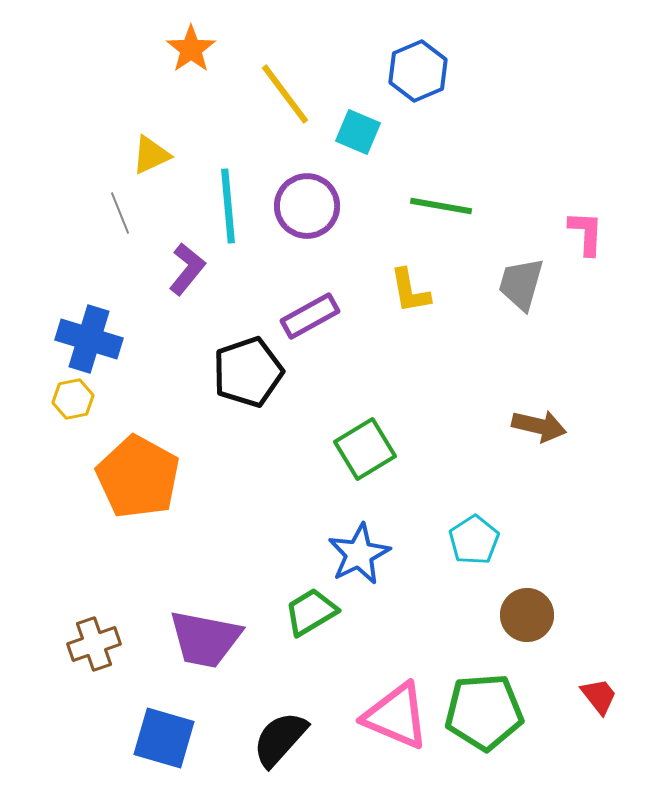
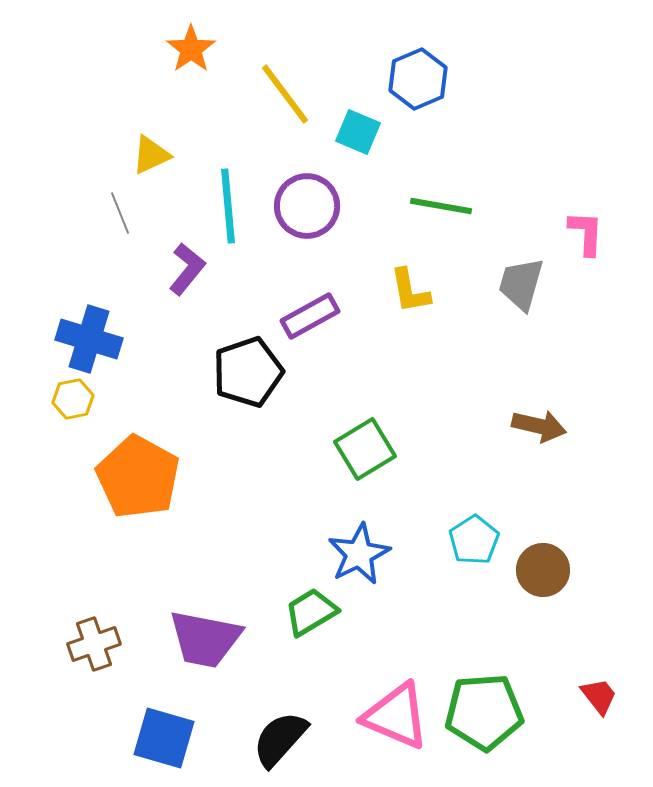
blue hexagon: moved 8 px down
brown circle: moved 16 px right, 45 px up
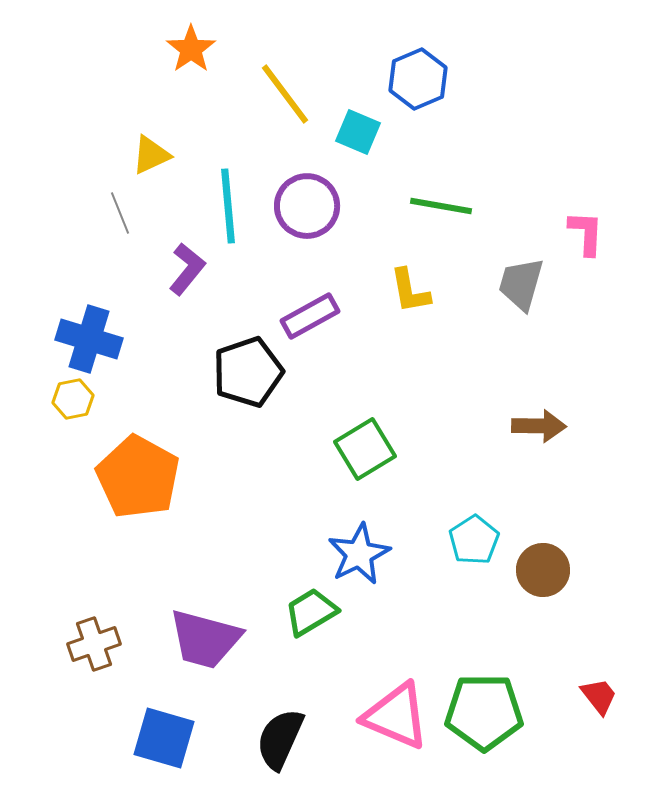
brown arrow: rotated 12 degrees counterclockwise
purple trapezoid: rotated 4 degrees clockwise
green pentagon: rotated 4 degrees clockwise
black semicircle: rotated 18 degrees counterclockwise
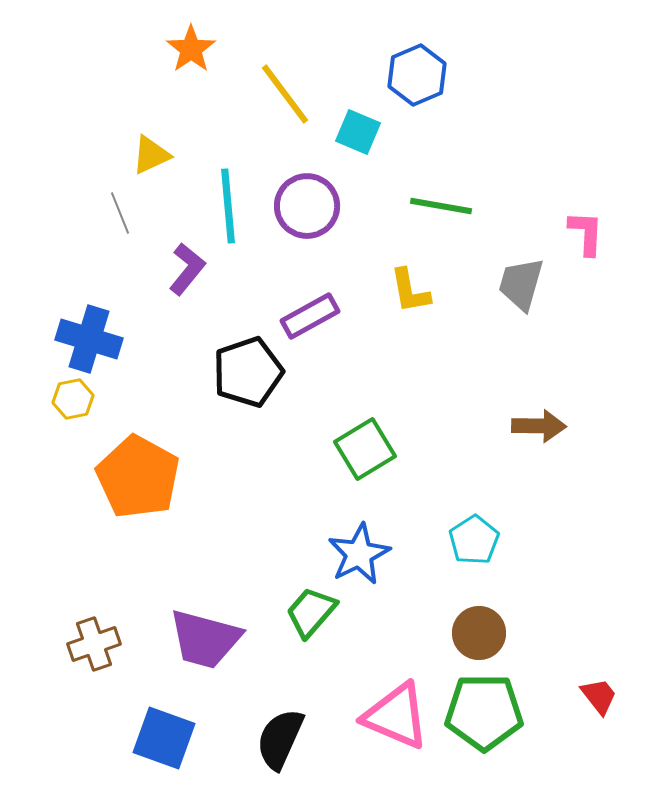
blue hexagon: moved 1 px left, 4 px up
brown circle: moved 64 px left, 63 px down
green trapezoid: rotated 18 degrees counterclockwise
blue square: rotated 4 degrees clockwise
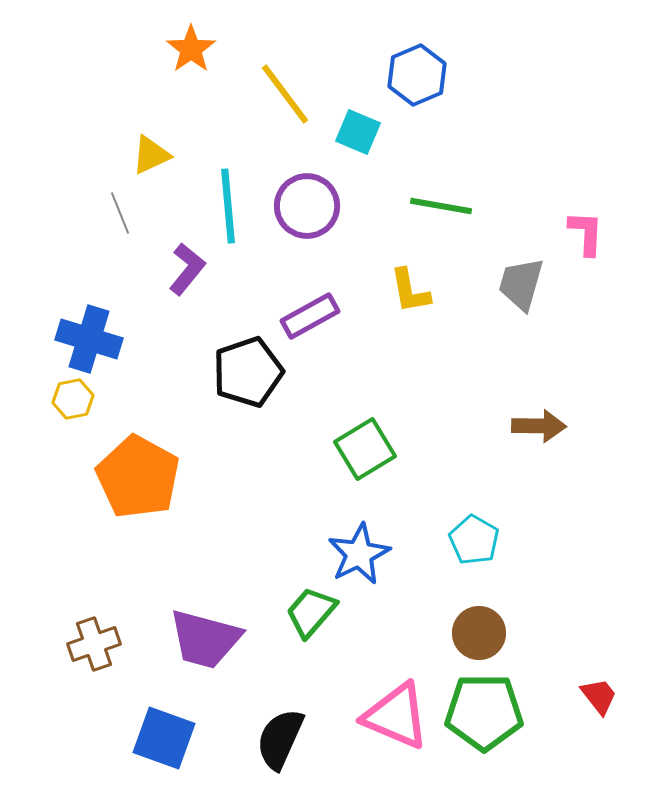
cyan pentagon: rotated 9 degrees counterclockwise
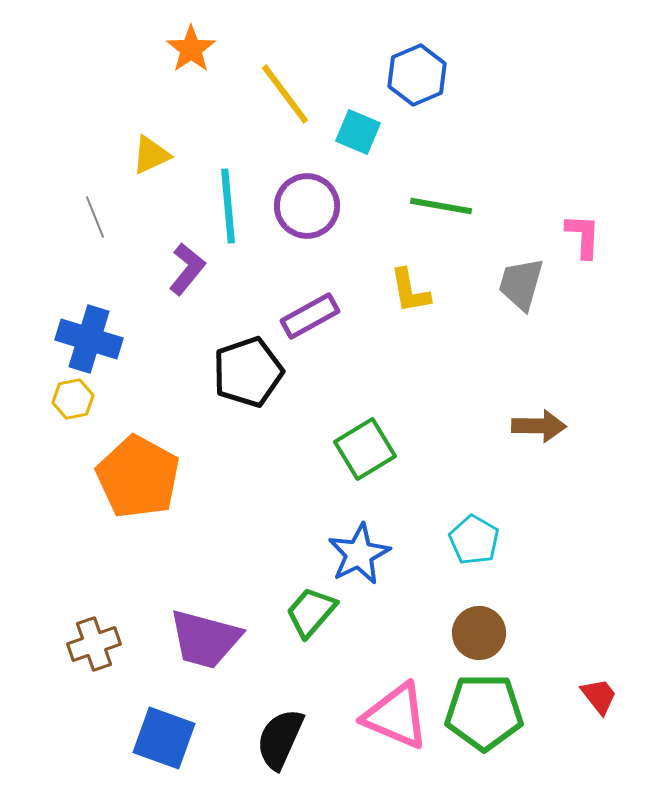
gray line: moved 25 px left, 4 px down
pink L-shape: moved 3 px left, 3 px down
